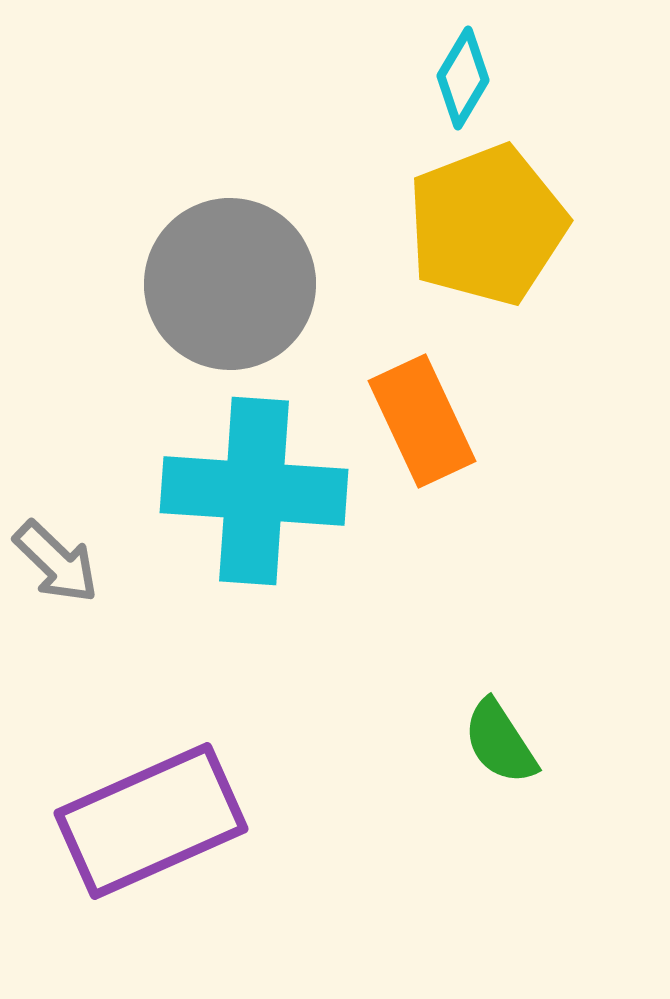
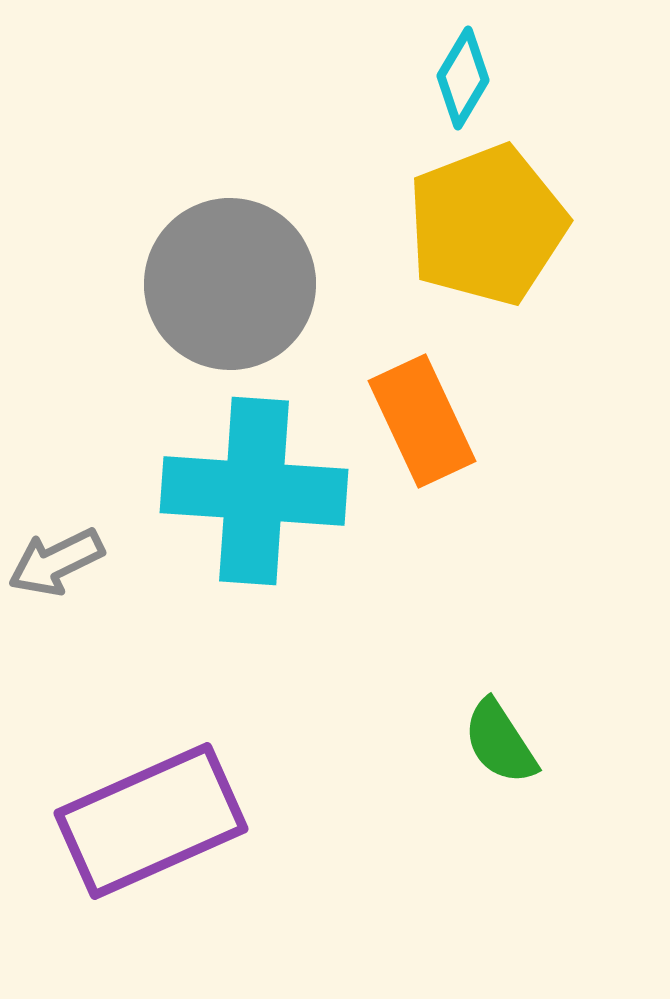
gray arrow: rotated 110 degrees clockwise
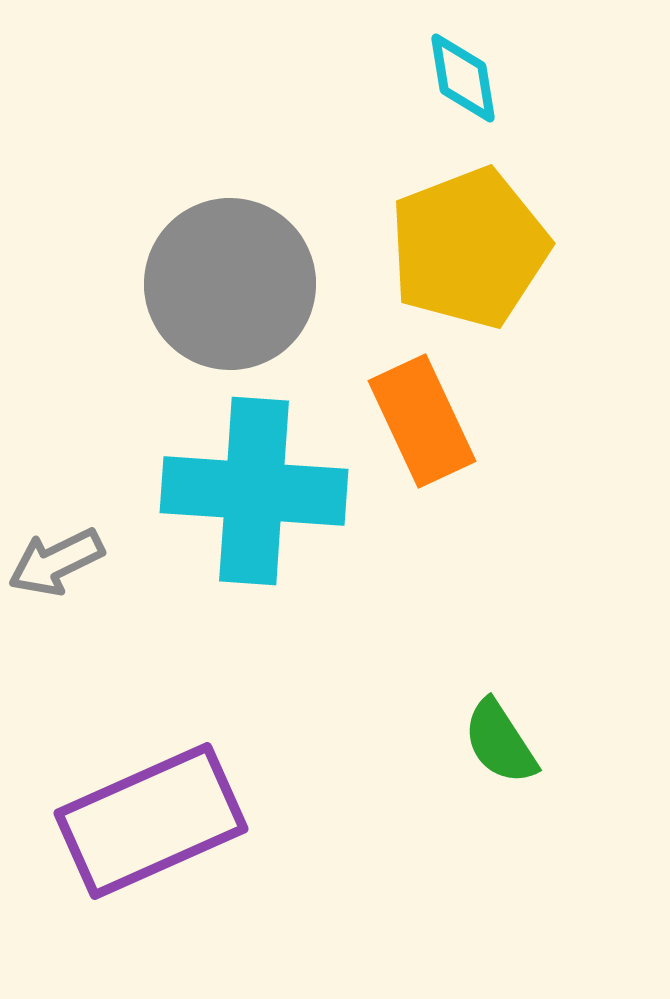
cyan diamond: rotated 40 degrees counterclockwise
yellow pentagon: moved 18 px left, 23 px down
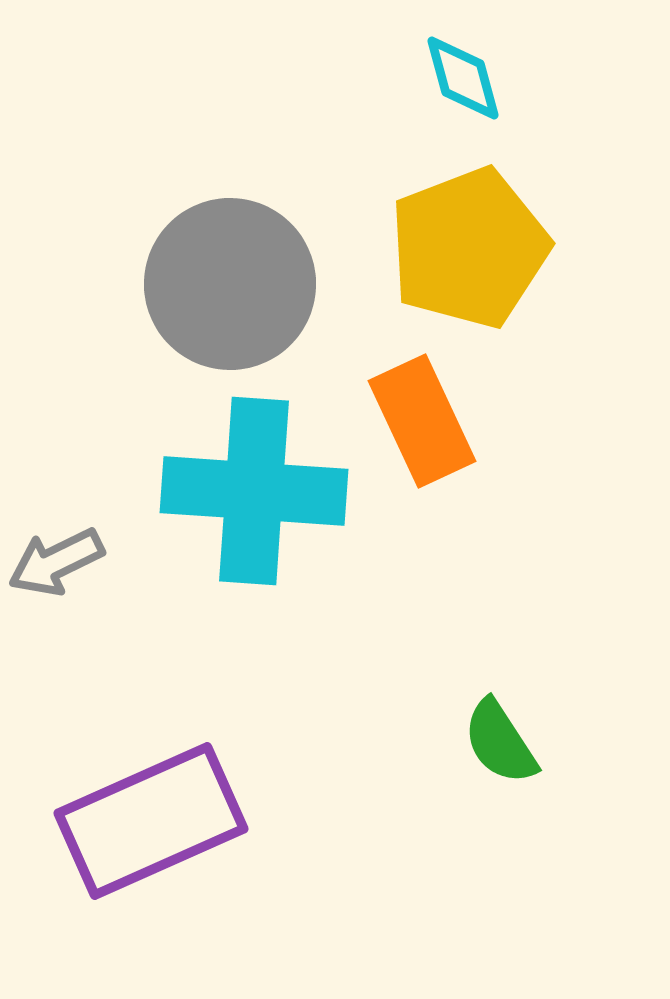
cyan diamond: rotated 6 degrees counterclockwise
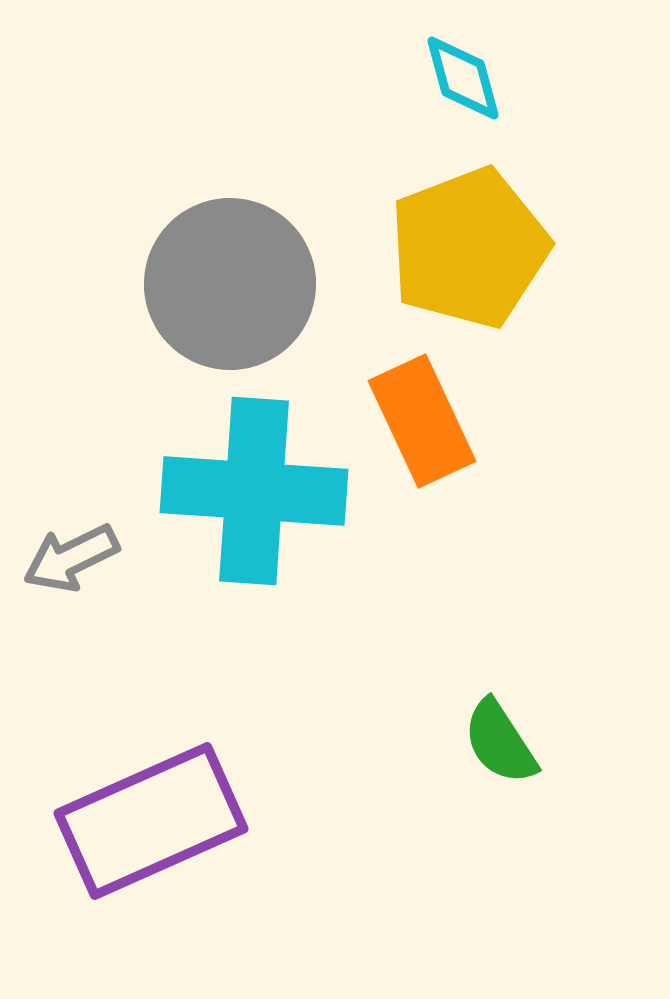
gray arrow: moved 15 px right, 4 px up
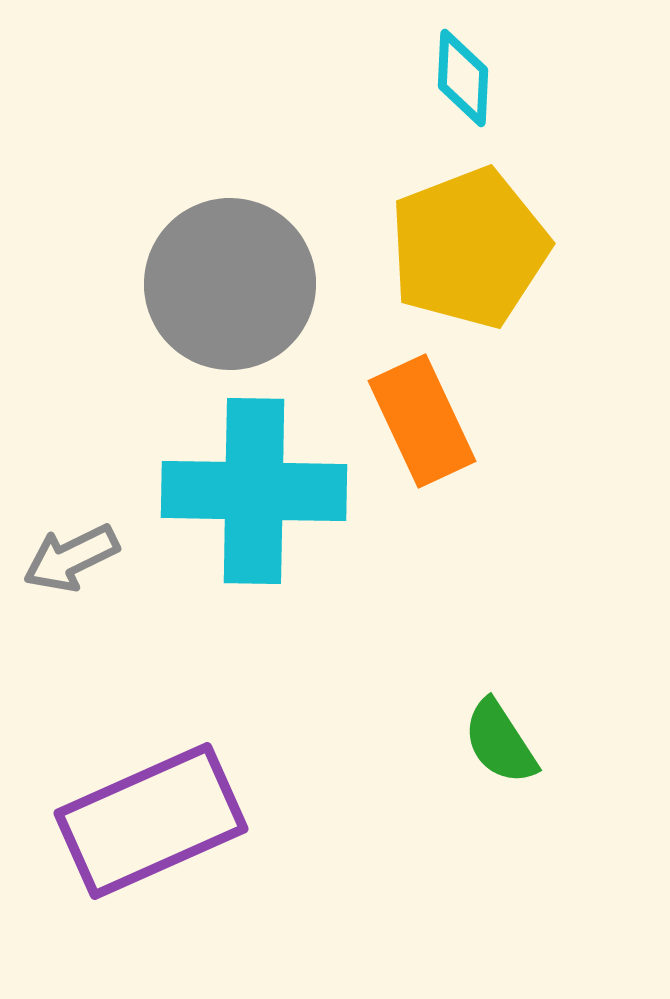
cyan diamond: rotated 18 degrees clockwise
cyan cross: rotated 3 degrees counterclockwise
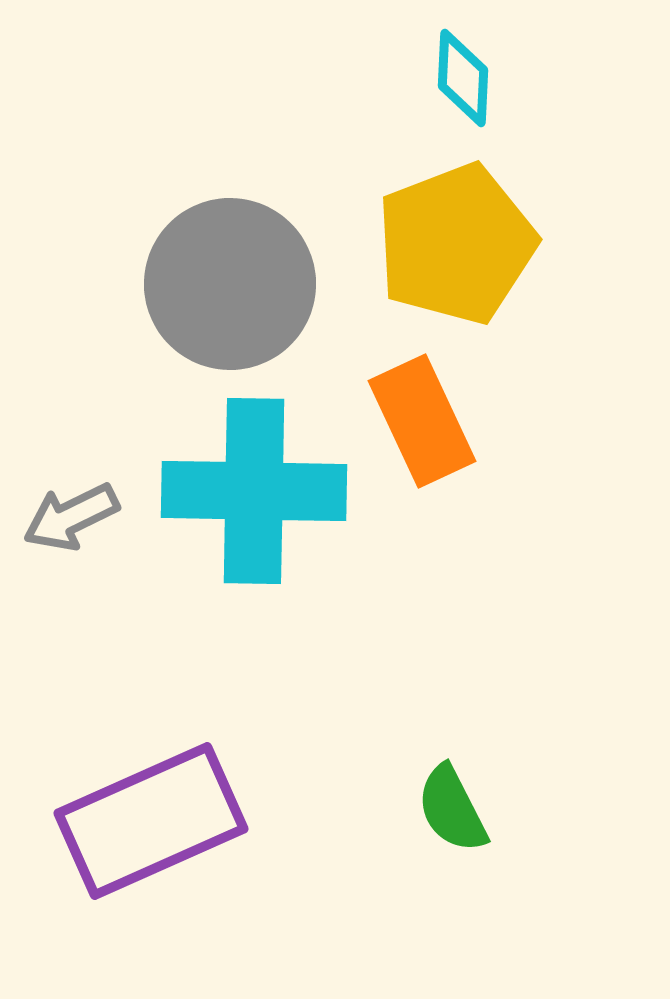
yellow pentagon: moved 13 px left, 4 px up
gray arrow: moved 41 px up
green semicircle: moved 48 px left, 67 px down; rotated 6 degrees clockwise
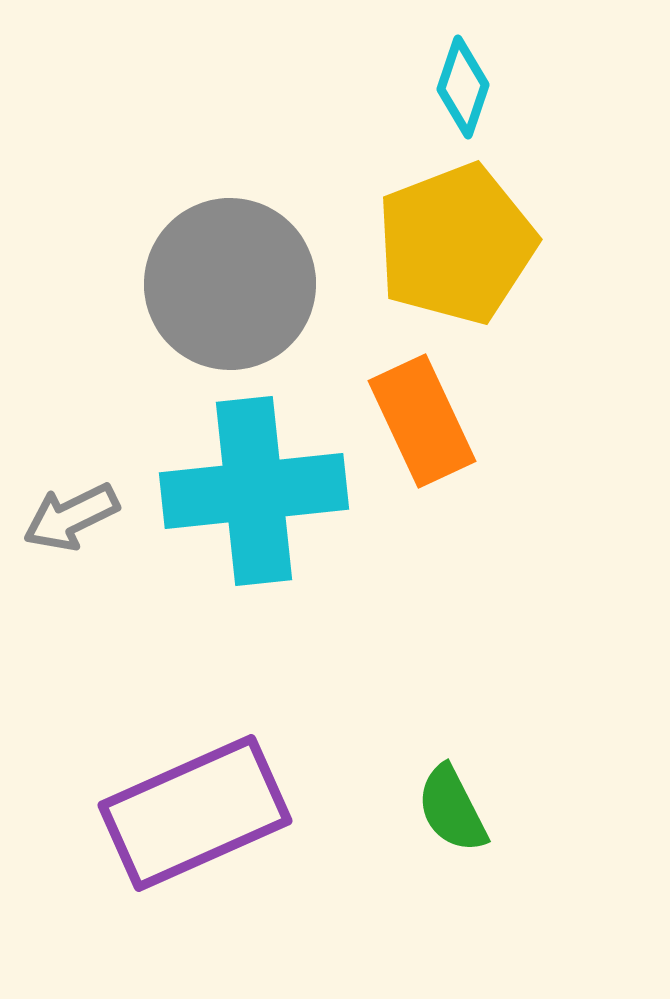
cyan diamond: moved 9 px down; rotated 16 degrees clockwise
cyan cross: rotated 7 degrees counterclockwise
purple rectangle: moved 44 px right, 8 px up
